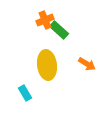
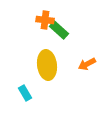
orange cross: rotated 30 degrees clockwise
orange arrow: rotated 120 degrees clockwise
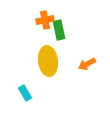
orange cross: rotated 18 degrees counterclockwise
green rectangle: rotated 36 degrees clockwise
yellow ellipse: moved 1 px right, 4 px up
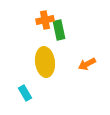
yellow ellipse: moved 3 px left, 1 px down
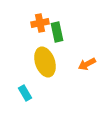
orange cross: moved 5 px left, 3 px down
green rectangle: moved 2 px left, 2 px down
yellow ellipse: rotated 12 degrees counterclockwise
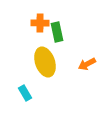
orange cross: rotated 12 degrees clockwise
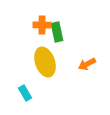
orange cross: moved 2 px right, 2 px down
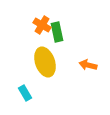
orange cross: rotated 30 degrees clockwise
orange arrow: moved 1 px right, 1 px down; rotated 42 degrees clockwise
